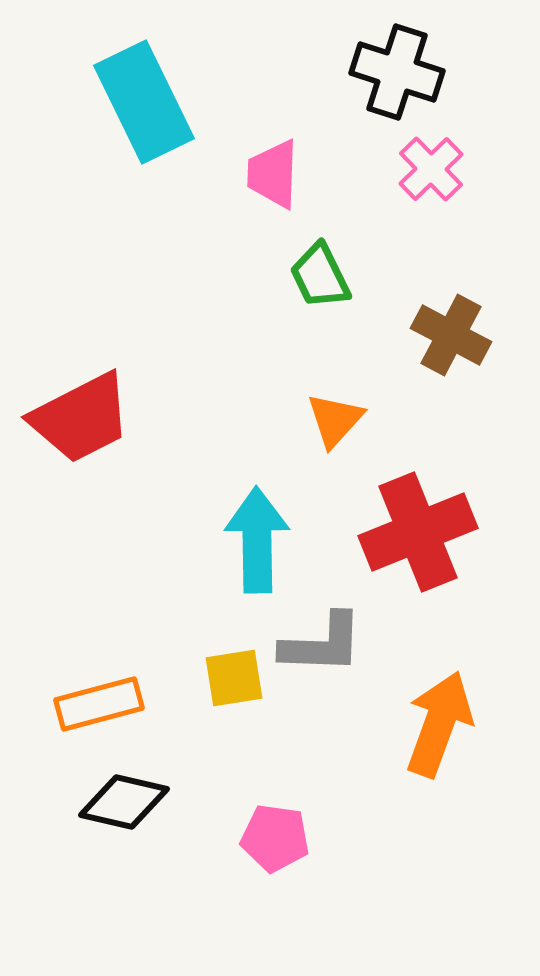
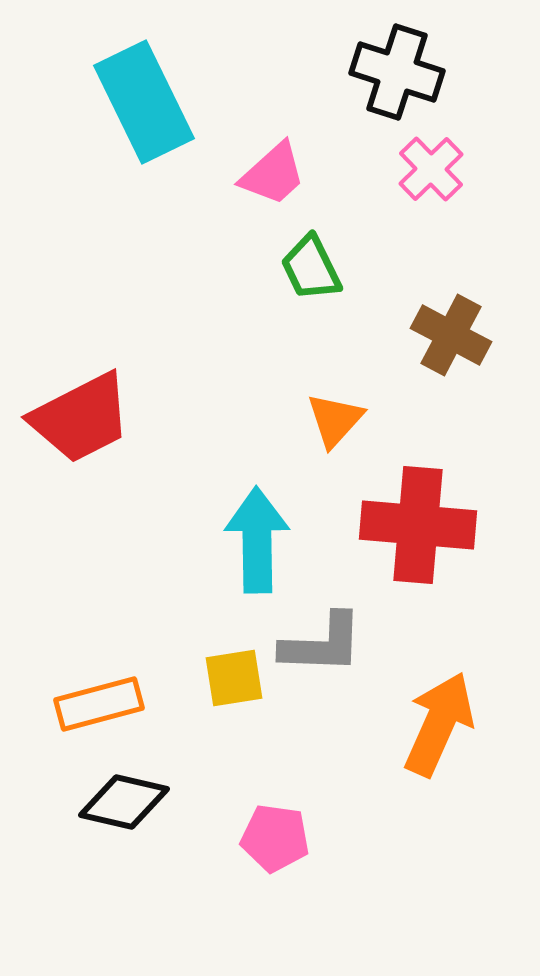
pink trapezoid: rotated 134 degrees counterclockwise
green trapezoid: moved 9 px left, 8 px up
red cross: moved 7 px up; rotated 27 degrees clockwise
orange arrow: rotated 4 degrees clockwise
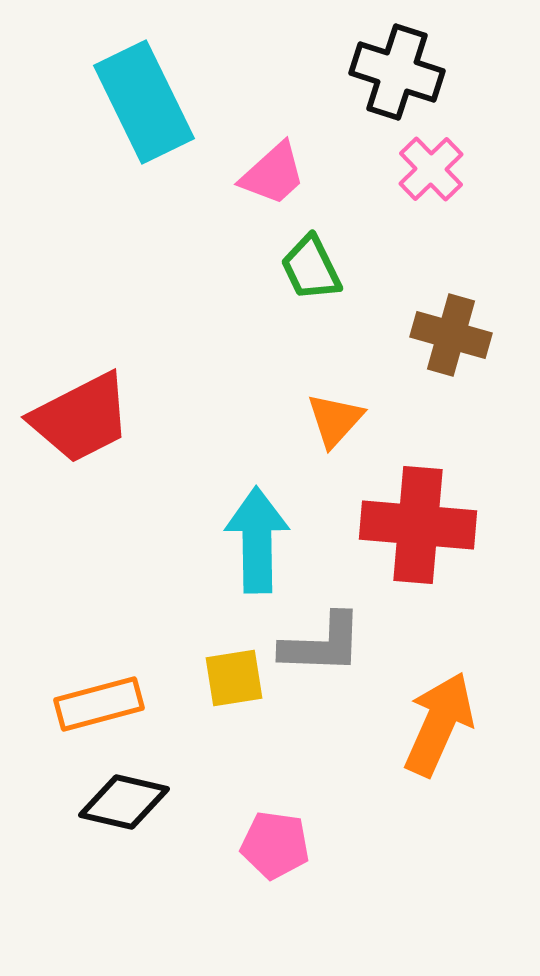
brown cross: rotated 12 degrees counterclockwise
pink pentagon: moved 7 px down
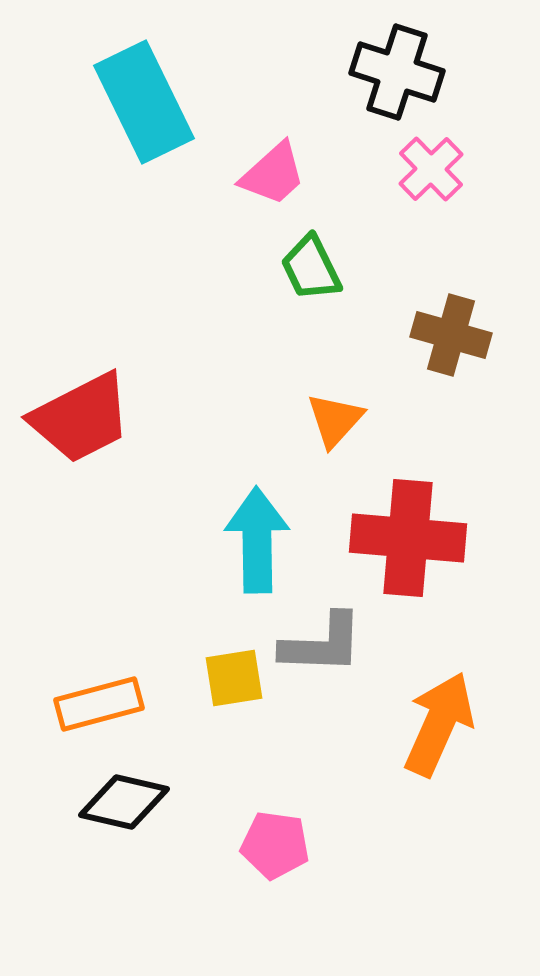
red cross: moved 10 px left, 13 px down
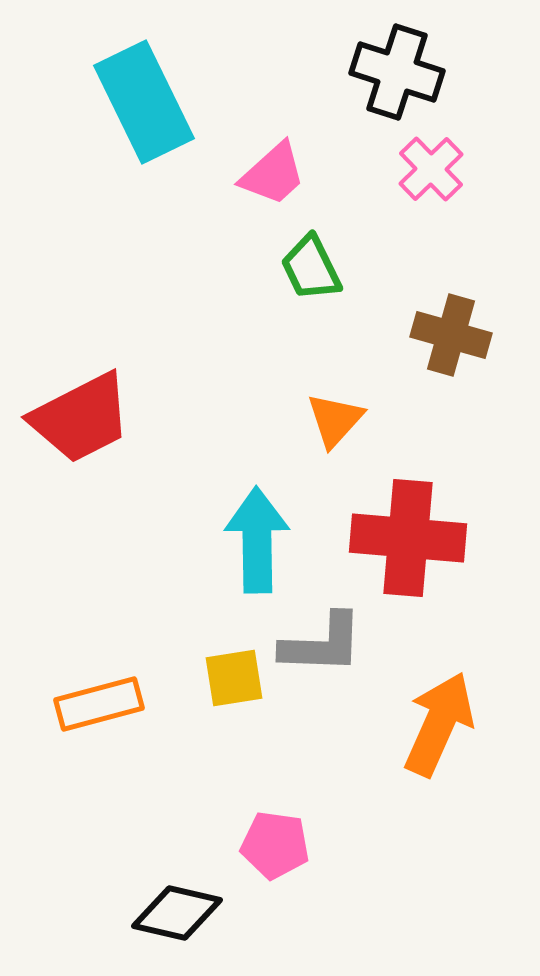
black diamond: moved 53 px right, 111 px down
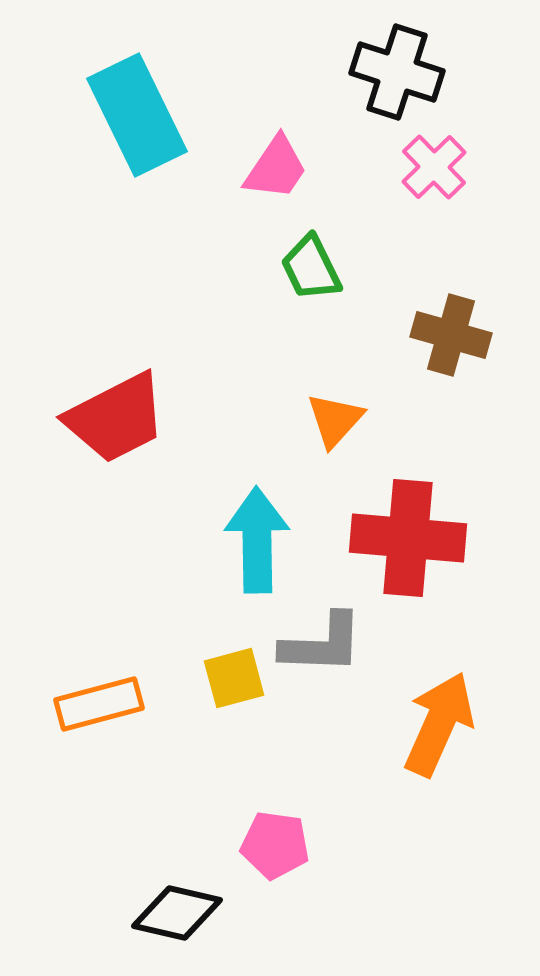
cyan rectangle: moved 7 px left, 13 px down
pink cross: moved 3 px right, 2 px up
pink trapezoid: moved 3 px right, 6 px up; rotated 14 degrees counterclockwise
red trapezoid: moved 35 px right
yellow square: rotated 6 degrees counterclockwise
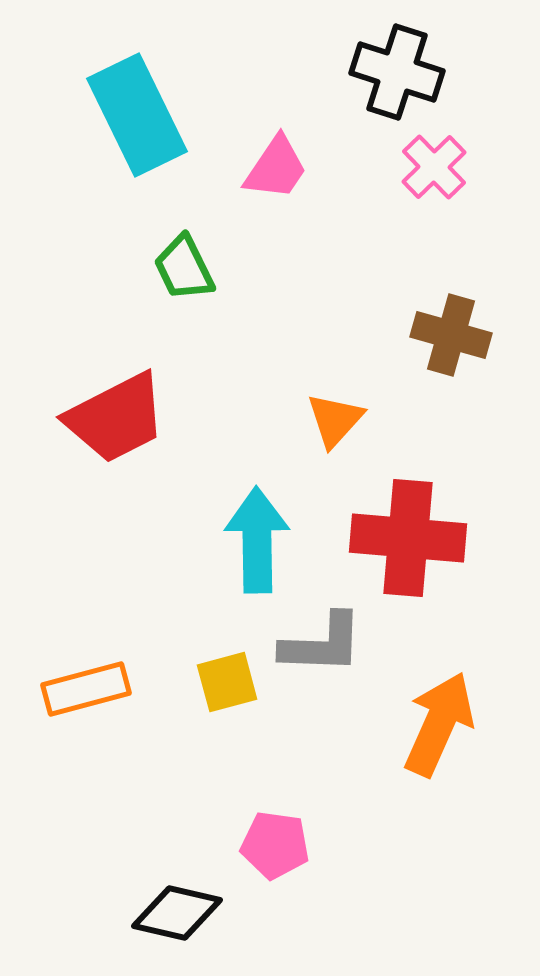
green trapezoid: moved 127 px left
yellow square: moved 7 px left, 4 px down
orange rectangle: moved 13 px left, 15 px up
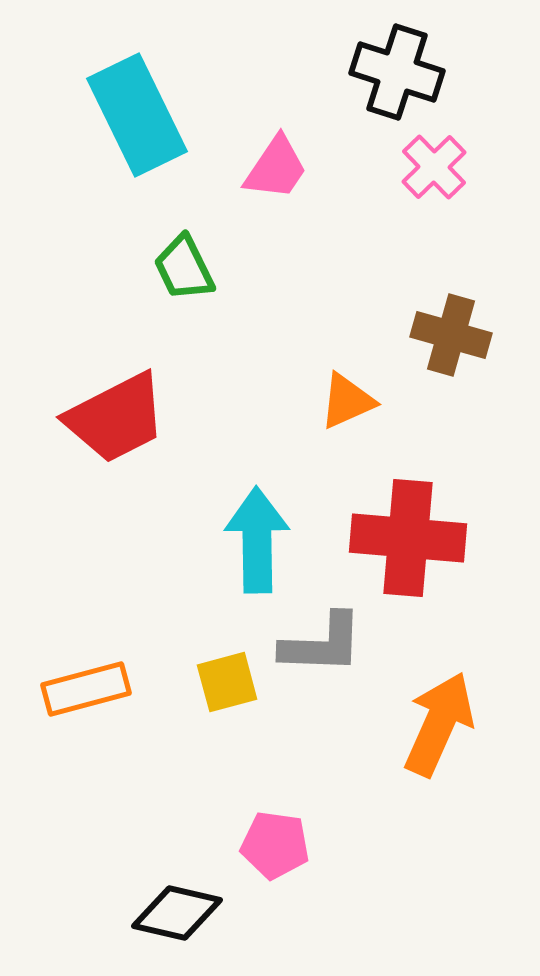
orange triangle: moved 12 px right, 19 px up; rotated 24 degrees clockwise
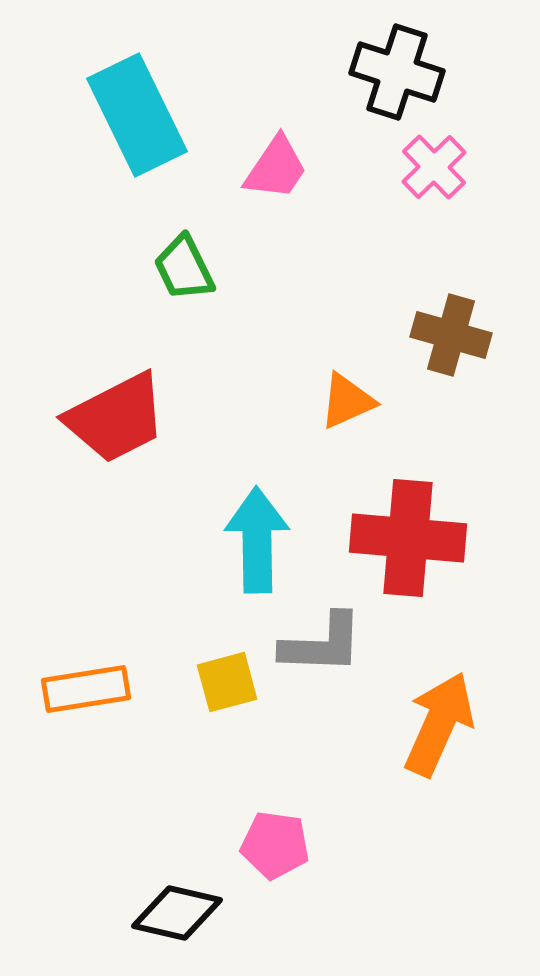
orange rectangle: rotated 6 degrees clockwise
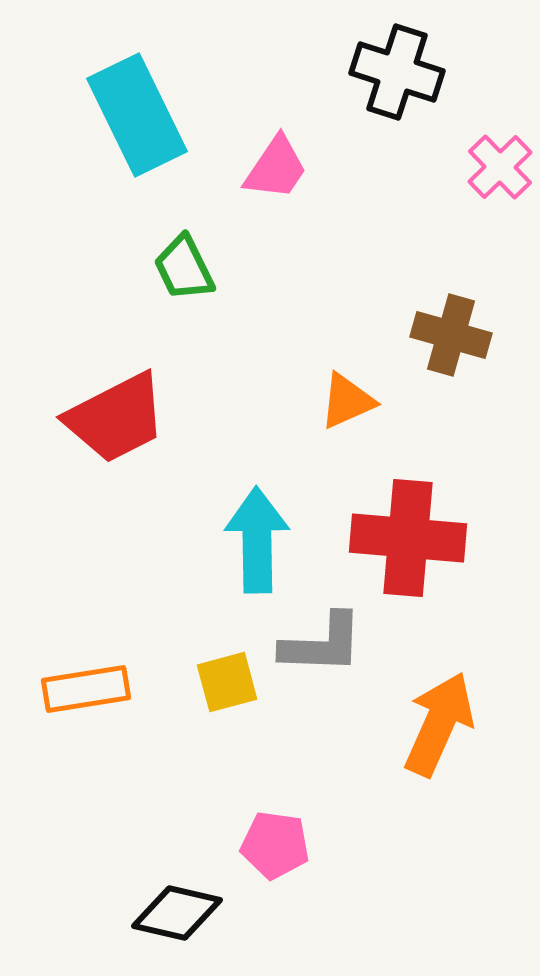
pink cross: moved 66 px right
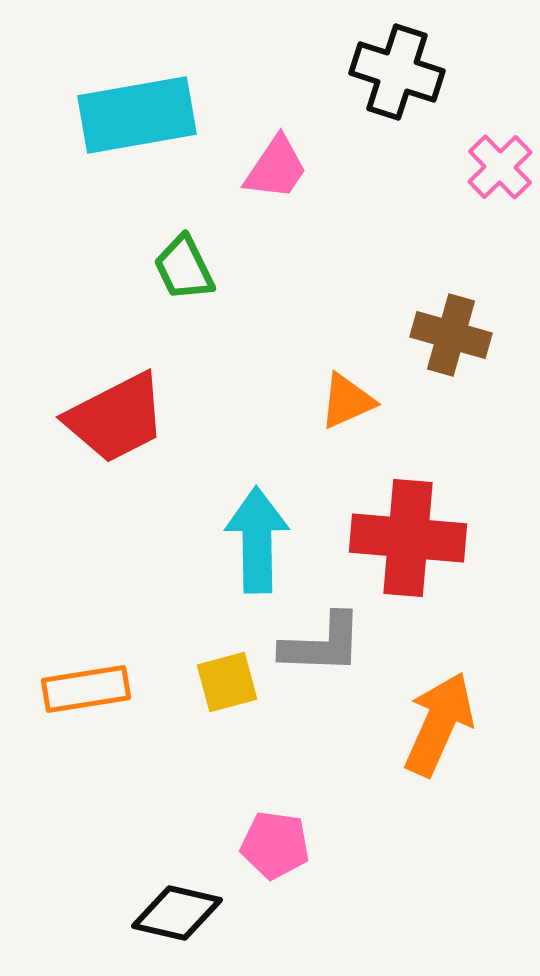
cyan rectangle: rotated 74 degrees counterclockwise
